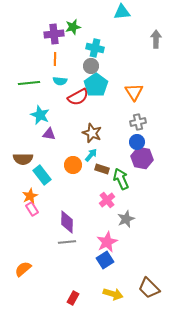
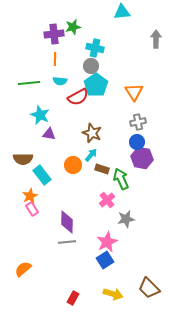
gray star: rotated 12 degrees clockwise
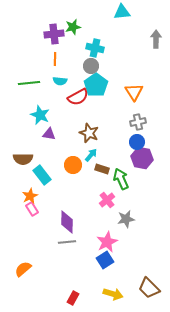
brown star: moved 3 px left
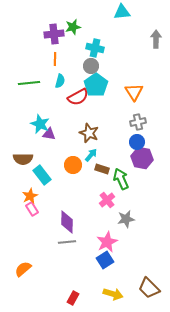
cyan semicircle: rotated 80 degrees counterclockwise
cyan star: moved 9 px down
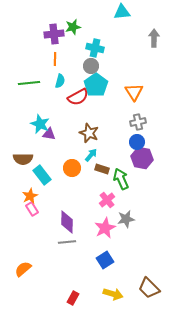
gray arrow: moved 2 px left, 1 px up
orange circle: moved 1 px left, 3 px down
pink star: moved 2 px left, 14 px up
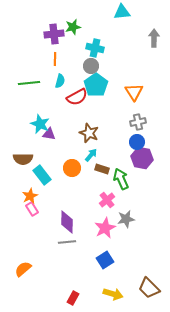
red semicircle: moved 1 px left
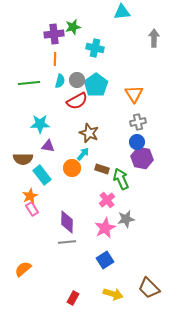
gray circle: moved 14 px left, 14 px down
orange triangle: moved 2 px down
red semicircle: moved 4 px down
cyan star: rotated 24 degrees counterclockwise
purple triangle: moved 1 px left, 12 px down
cyan arrow: moved 8 px left, 1 px up
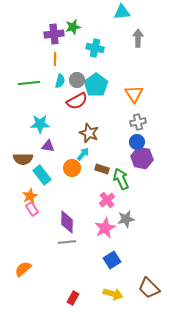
gray arrow: moved 16 px left
blue square: moved 7 px right
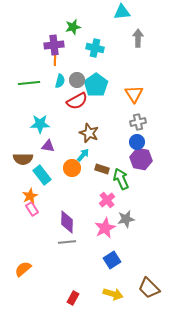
purple cross: moved 11 px down
cyan arrow: moved 1 px down
purple hexagon: moved 1 px left, 1 px down
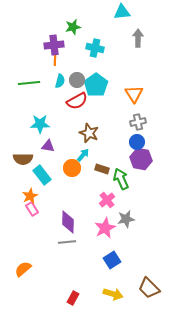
purple diamond: moved 1 px right
